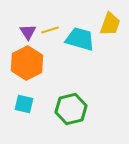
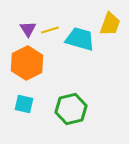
purple triangle: moved 3 px up
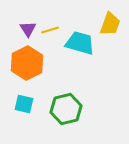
cyan trapezoid: moved 4 px down
green hexagon: moved 5 px left
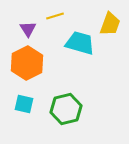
yellow line: moved 5 px right, 14 px up
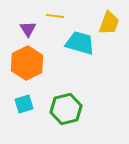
yellow line: rotated 24 degrees clockwise
yellow trapezoid: moved 1 px left, 1 px up
cyan square: rotated 30 degrees counterclockwise
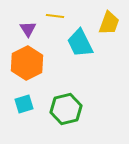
cyan trapezoid: rotated 132 degrees counterclockwise
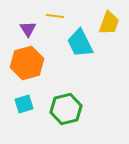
orange hexagon: rotated 12 degrees clockwise
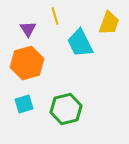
yellow line: rotated 66 degrees clockwise
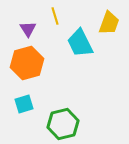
green hexagon: moved 3 px left, 15 px down
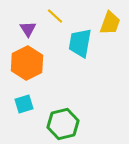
yellow line: rotated 30 degrees counterclockwise
yellow trapezoid: moved 1 px right
cyan trapezoid: rotated 36 degrees clockwise
orange hexagon: rotated 12 degrees counterclockwise
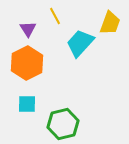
yellow line: rotated 18 degrees clockwise
cyan trapezoid: rotated 32 degrees clockwise
cyan square: moved 3 px right; rotated 18 degrees clockwise
